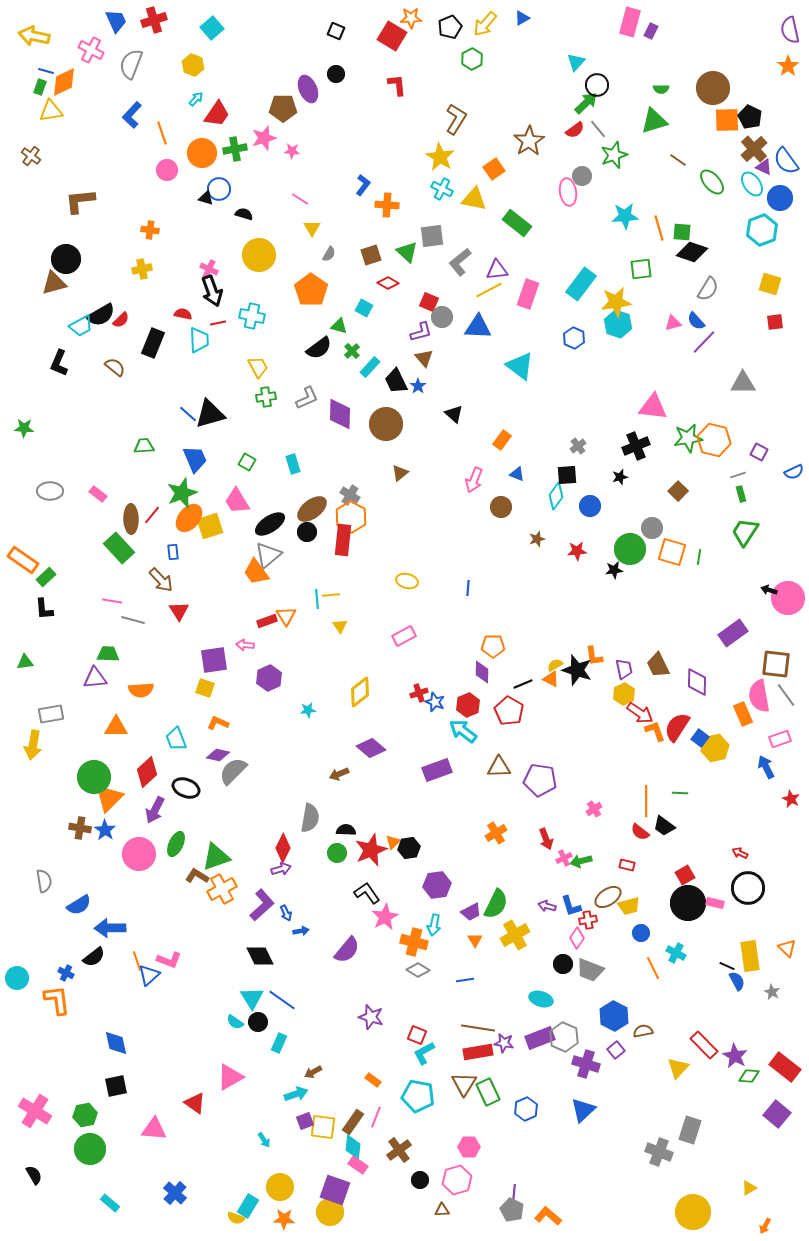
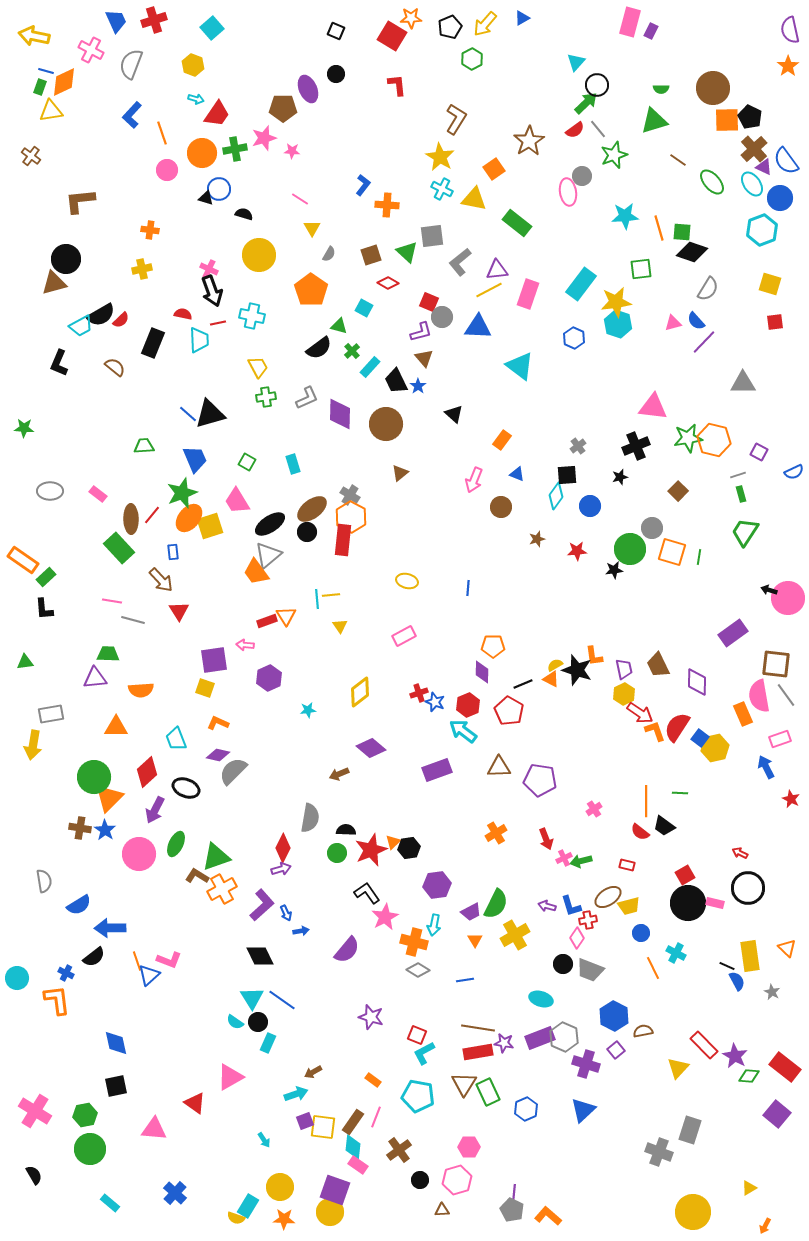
cyan arrow at (196, 99): rotated 63 degrees clockwise
cyan rectangle at (279, 1043): moved 11 px left
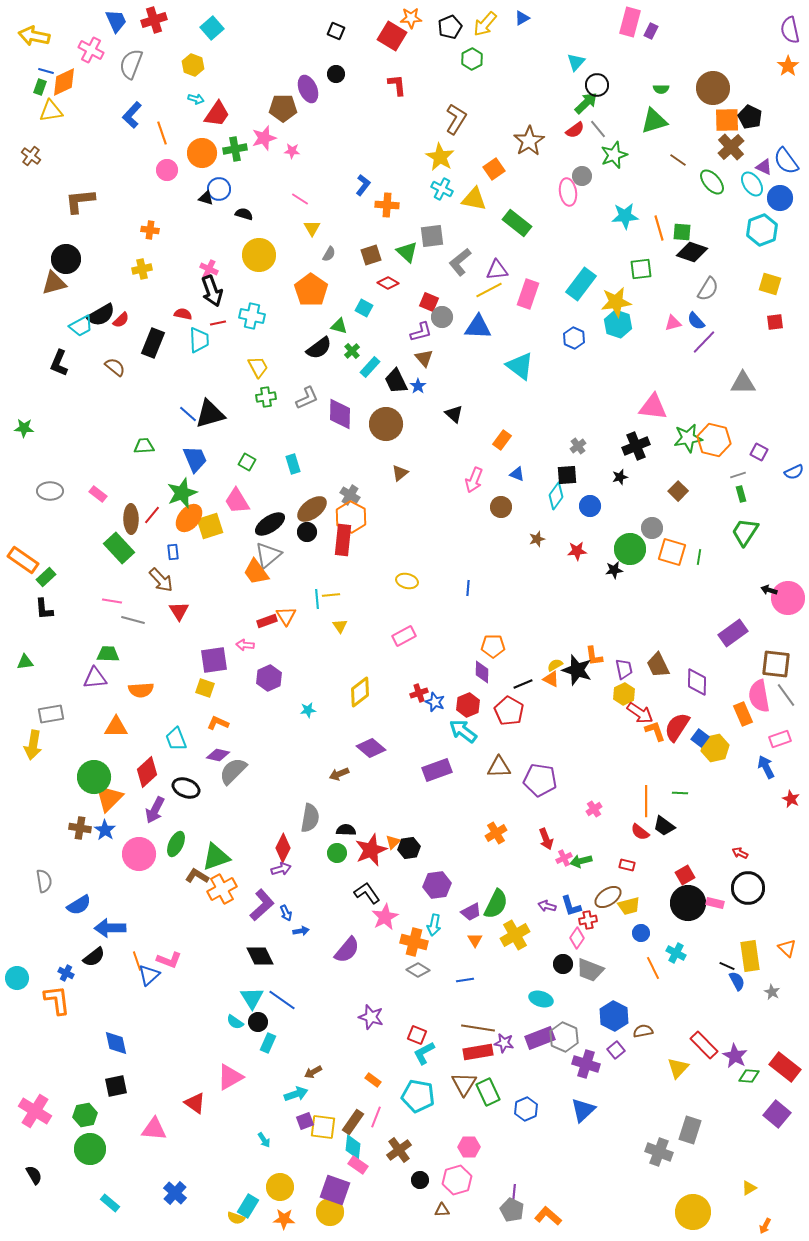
brown cross at (754, 149): moved 23 px left, 2 px up
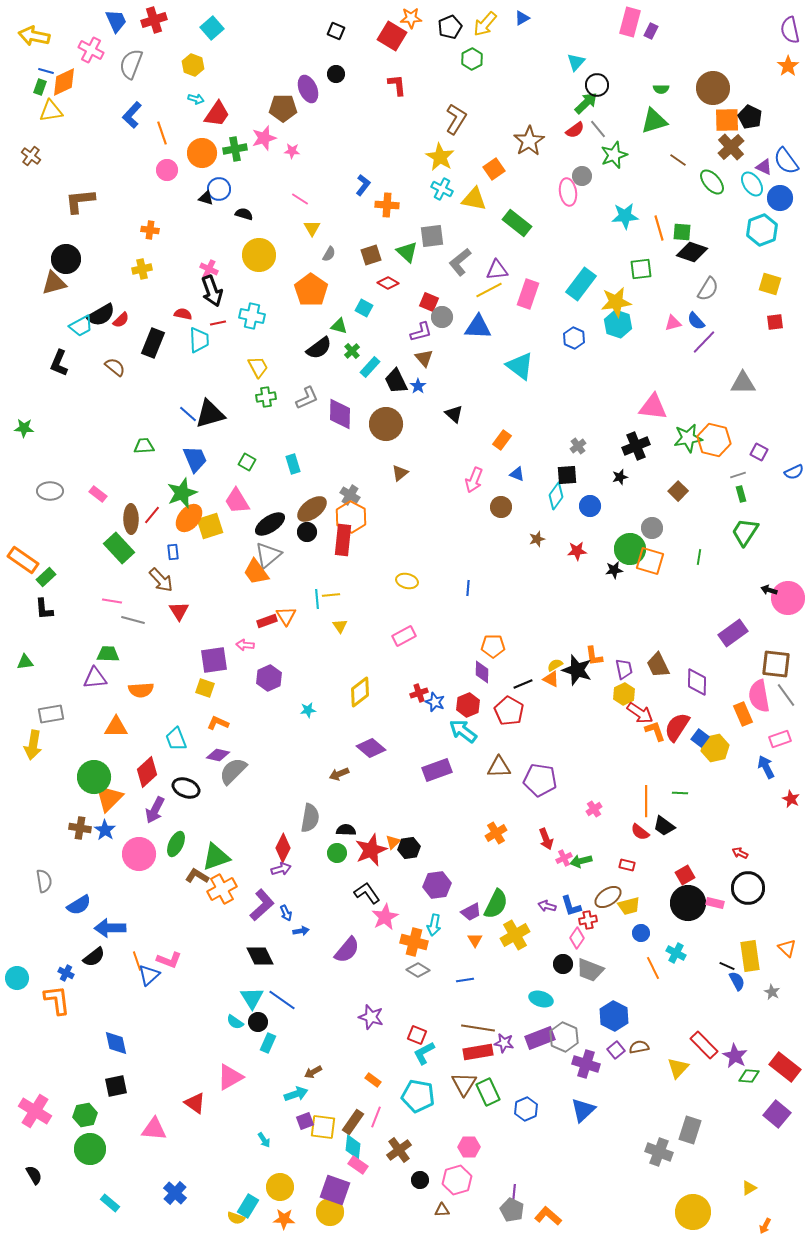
orange square at (672, 552): moved 22 px left, 9 px down
brown semicircle at (643, 1031): moved 4 px left, 16 px down
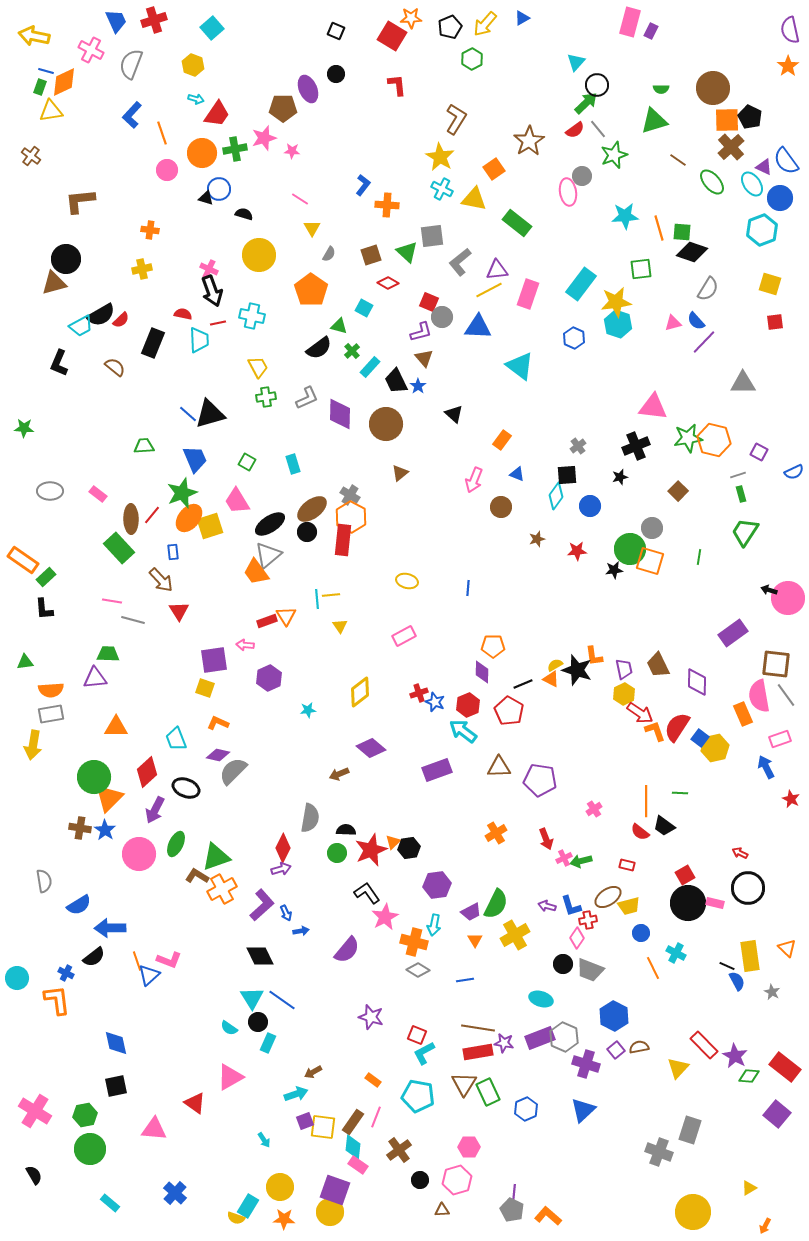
orange semicircle at (141, 690): moved 90 px left
cyan semicircle at (235, 1022): moved 6 px left, 6 px down
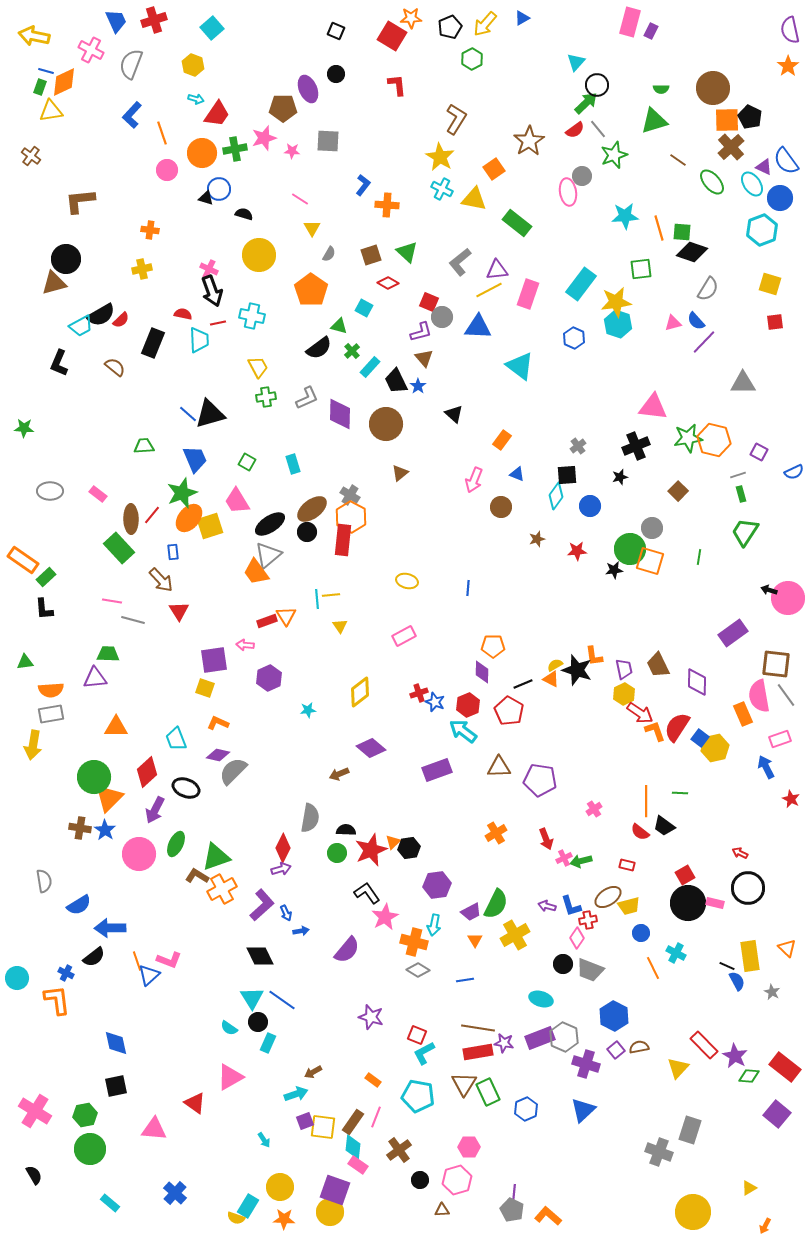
gray square at (432, 236): moved 104 px left, 95 px up; rotated 10 degrees clockwise
